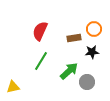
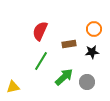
brown rectangle: moved 5 px left, 6 px down
green arrow: moved 5 px left, 6 px down
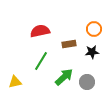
red semicircle: rotated 54 degrees clockwise
yellow triangle: moved 2 px right, 5 px up
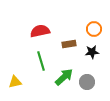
green line: rotated 48 degrees counterclockwise
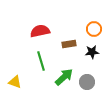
yellow triangle: rotated 32 degrees clockwise
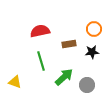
gray circle: moved 3 px down
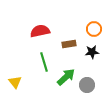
green line: moved 3 px right, 1 px down
green arrow: moved 2 px right
yellow triangle: rotated 32 degrees clockwise
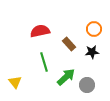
brown rectangle: rotated 56 degrees clockwise
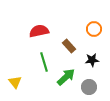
red semicircle: moved 1 px left
brown rectangle: moved 2 px down
black star: moved 8 px down
gray circle: moved 2 px right, 2 px down
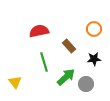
black star: moved 2 px right, 1 px up
gray circle: moved 3 px left, 3 px up
